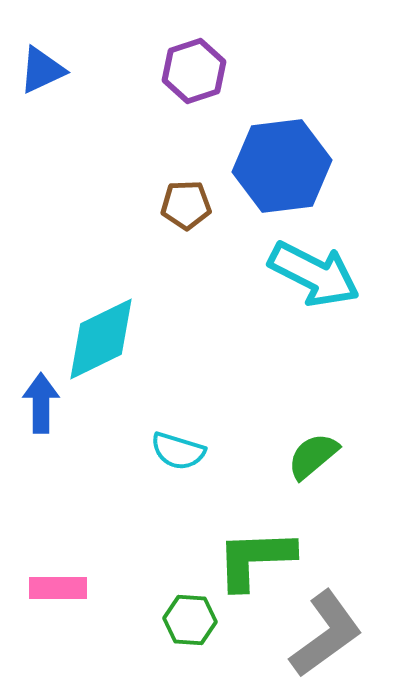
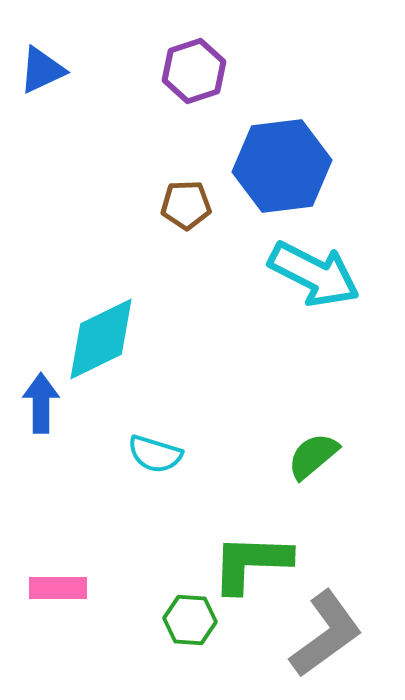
cyan semicircle: moved 23 px left, 3 px down
green L-shape: moved 4 px left, 4 px down; rotated 4 degrees clockwise
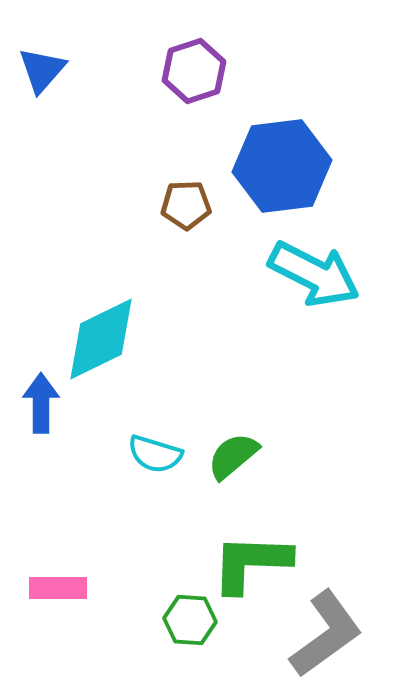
blue triangle: rotated 24 degrees counterclockwise
green semicircle: moved 80 px left
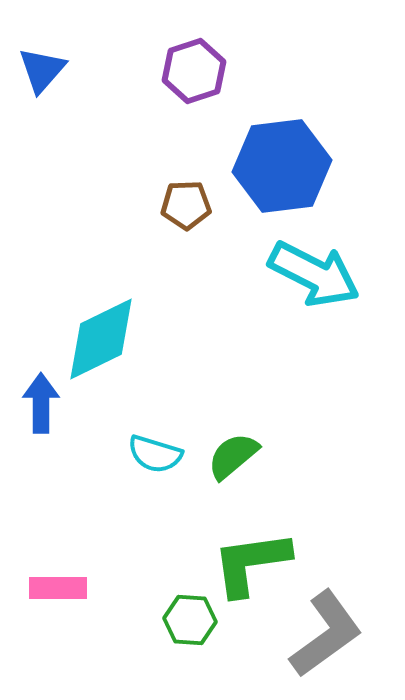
green L-shape: rotated 10 degrees counterclockwise
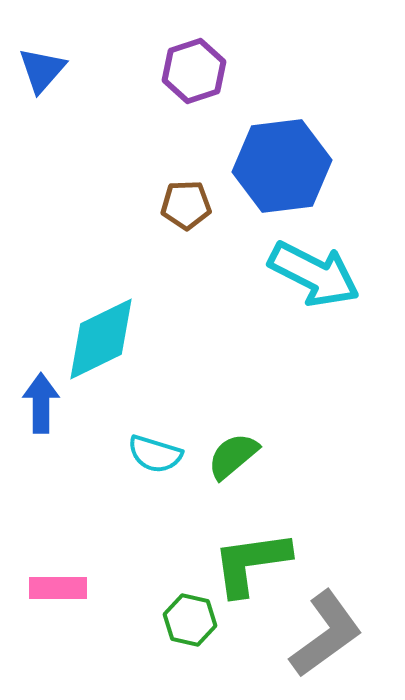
green hexagon: rotated 9 degrees clockwise
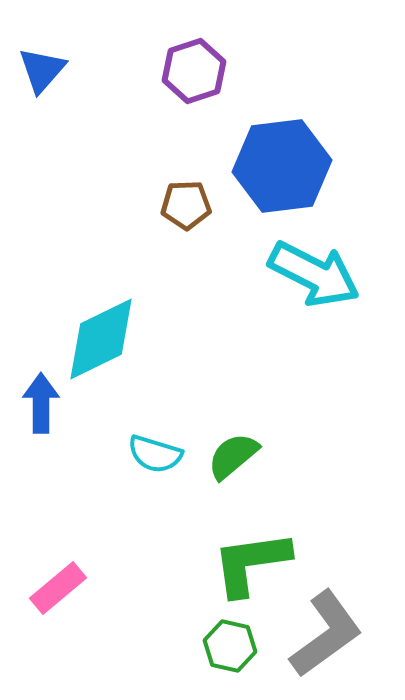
pink rectangle: rotated 40 degrees counterclockwise
green hexagon: moved 40 px right, 26 px down
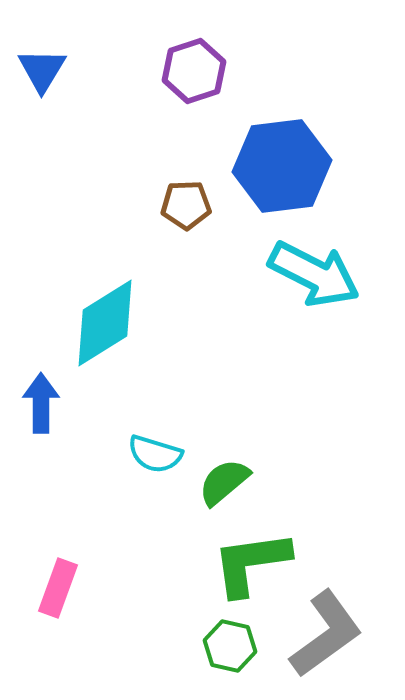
blue triangle: rotated 10 degrees counterclockwise
cyan diamond: moved 4 px right, 16 px up; rotated 6 degrees counterclockwise
green semicircle: moved 9 px left, 26 px down
pink rectangle: rotated 30 degrees counterclockwise
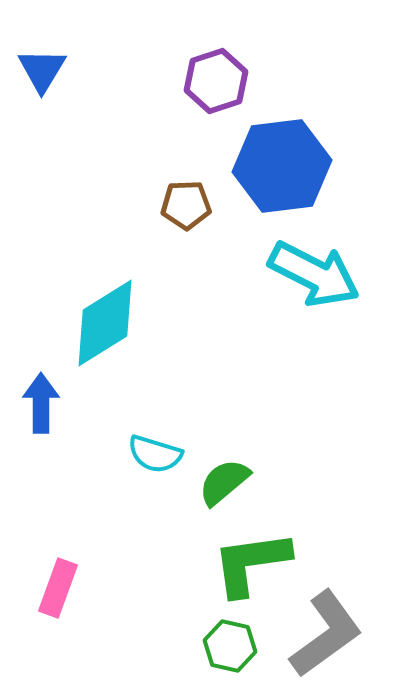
purple hexagon: moved 22 px right, 10 px down
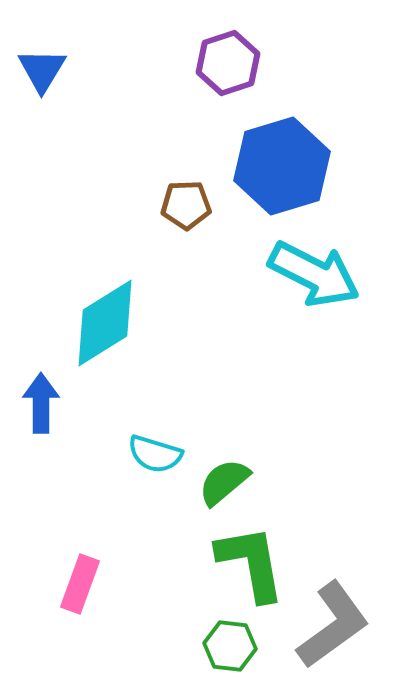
purple hexagon: moved 12 px right, 18 px up
blue hexagon: rotated 10 degrees counterclockwise
green L-shape: rotated 88 degrees clockwise
pink rectangle: moved 22 px right, 4 px up
gray L-shape: moved 7 px right, 9 px up
green hexagon: rotated 6 degrees counterclockwise
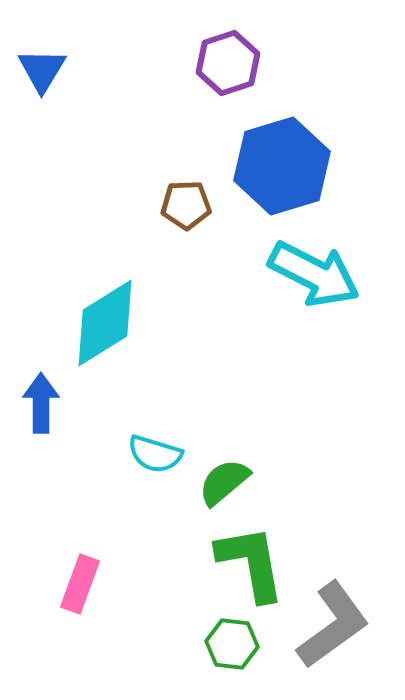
green hexagon: moved 2 px right, 2 px up
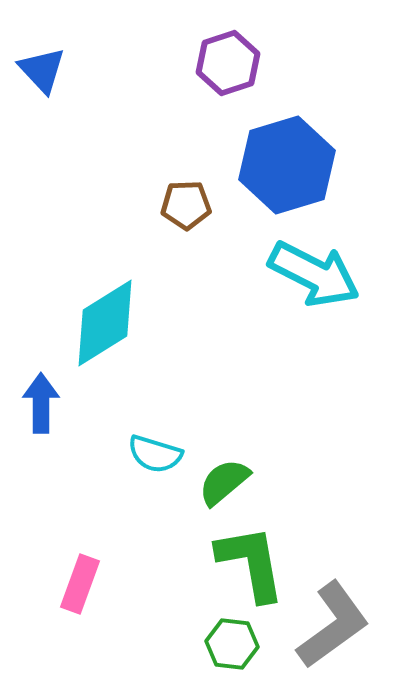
blue triangle: rotated 14 degrees counterclockwise
blue hexagon: moved 5 px right, 1 px up
